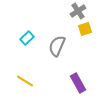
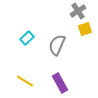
gray semicircle: moved 1 px up
purple rectangle: moved 18 px left
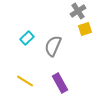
gray semicircle: moved 4 px left, 1 px down
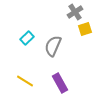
gray cross: moved 3 px left, 1 px down
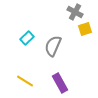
gray cross: rotated 28 degrees counterclockwise
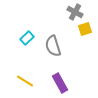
gray semicircle: rotated 40 degrees counterclockwise
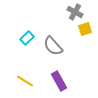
gray semicircle: rotated 25 degrees counterclockwise
purple rectangle: moved 1 px left, 2 px up
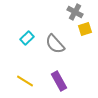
gray semicircle: moved 2 px right, 2 px up
